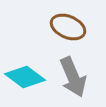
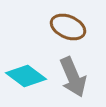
cyan diamond: moved 1 px right, 1 px up
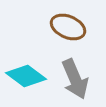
gray arrow: moved 2 px right, 2 px down
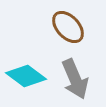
brown ellipse: rotated 24 degrees clockwise
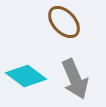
brown ellipse: moved 4 px left, 5 px up
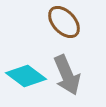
gray arrow: moved 8 px left, 4 px up
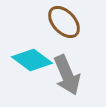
cyan diamond: moved 6 px right, 16 px up
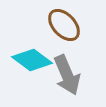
brown ellipse: moved 3 px down
